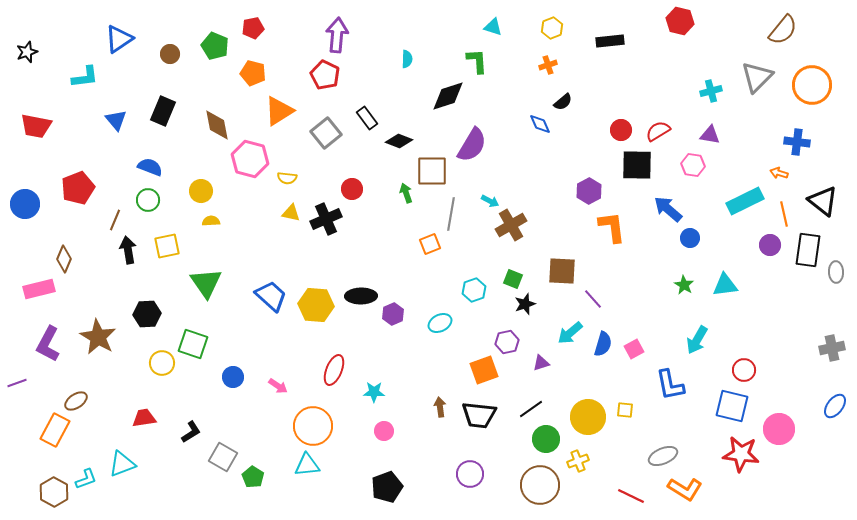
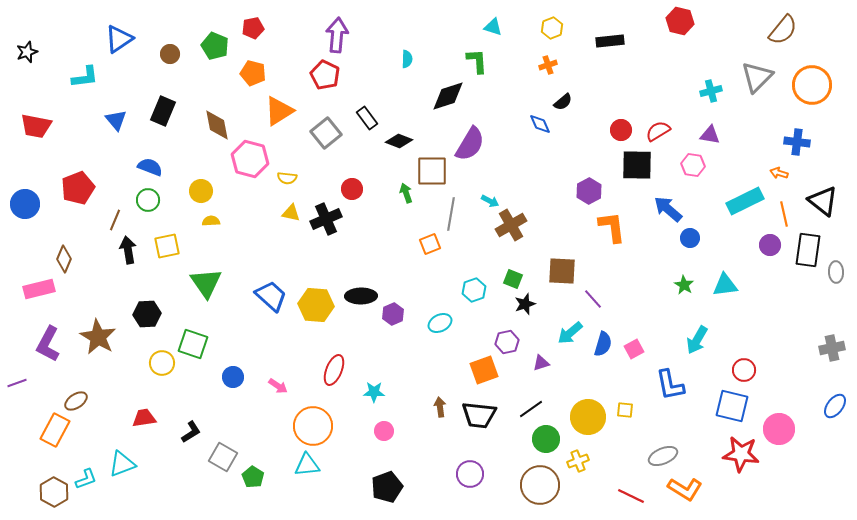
purple semicircle at (472, 145): moved 2 px left, 1 px up
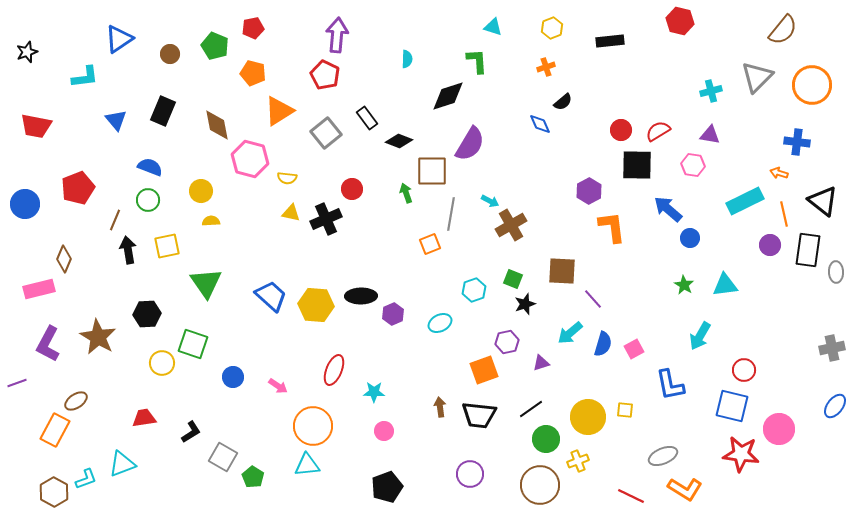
orange cross at (548, 65): moved 2 px left, 2 px down
cyan arrow at (697, 340): moved 3 px right, 4 px up
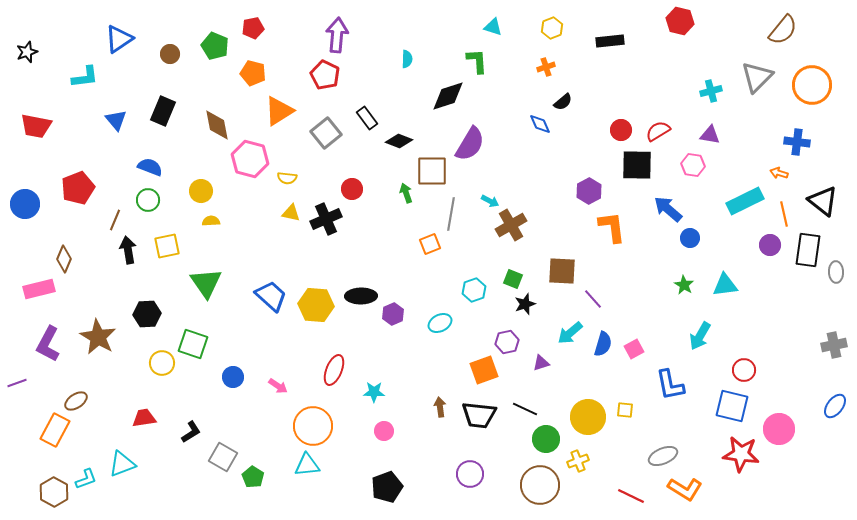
gray cross at (832, 348): moved 2 px right, 3 px up
black line at (531, 409): moved 6 px left; rotated 60 degrees clockwise
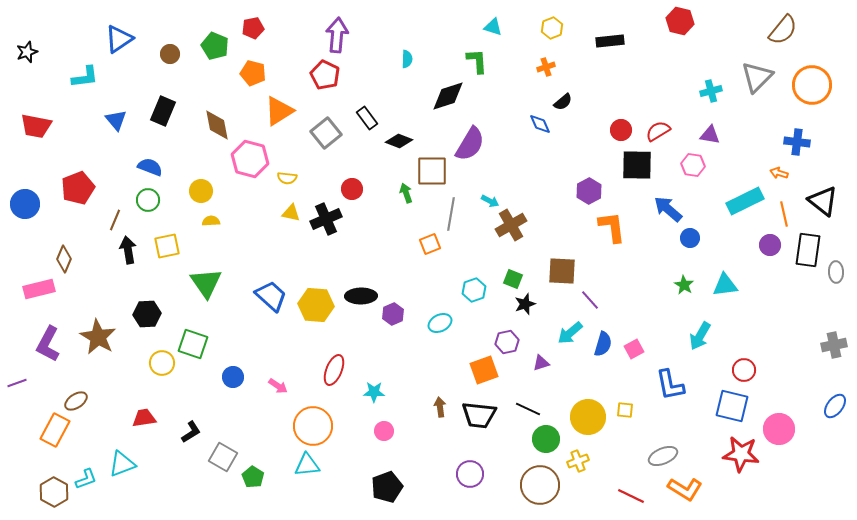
purple line at (593, 299): moved 3 px left, 1 px down
black line at (525, 409): moved 3 px right
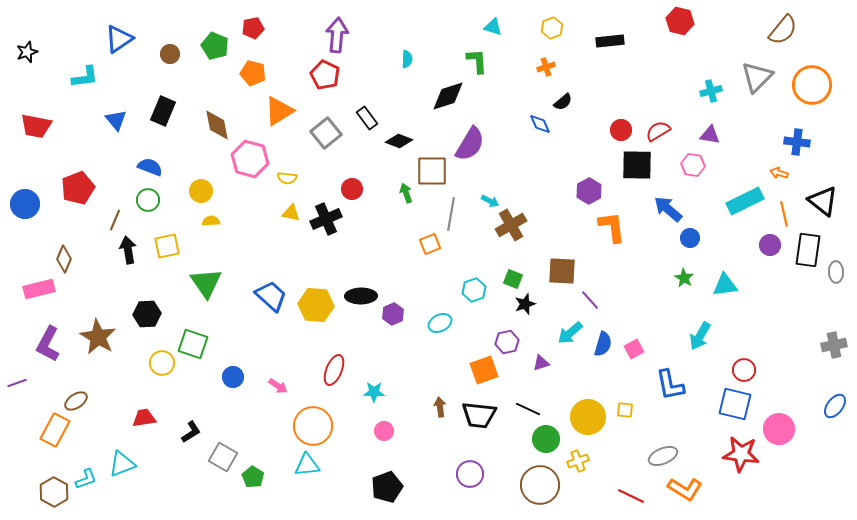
green star at (684, 285): moved 7 px up
blue square at (732, 406): moved 3 px right, 2 px up
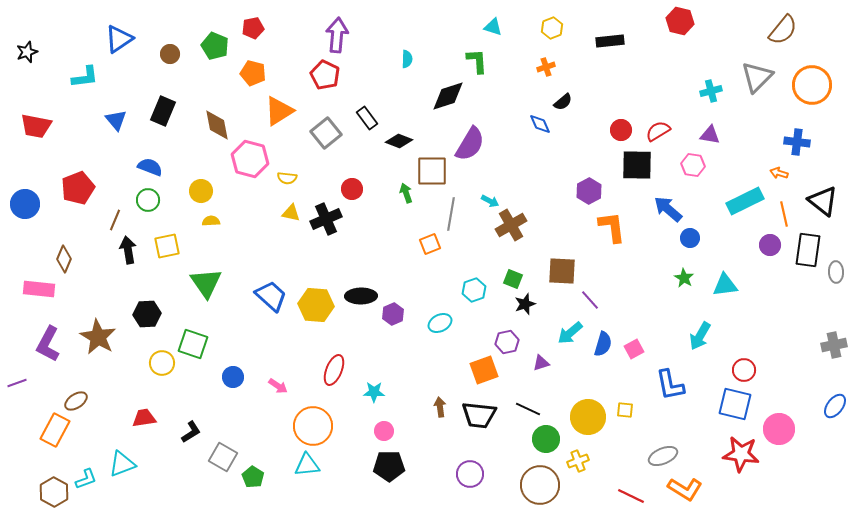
pink rectangle at (39, 289): rotated 20 degrees clockwise
black pentagon at (387, 487): moved 2 px right, 21 px up; rotated 20 degrees clockwise
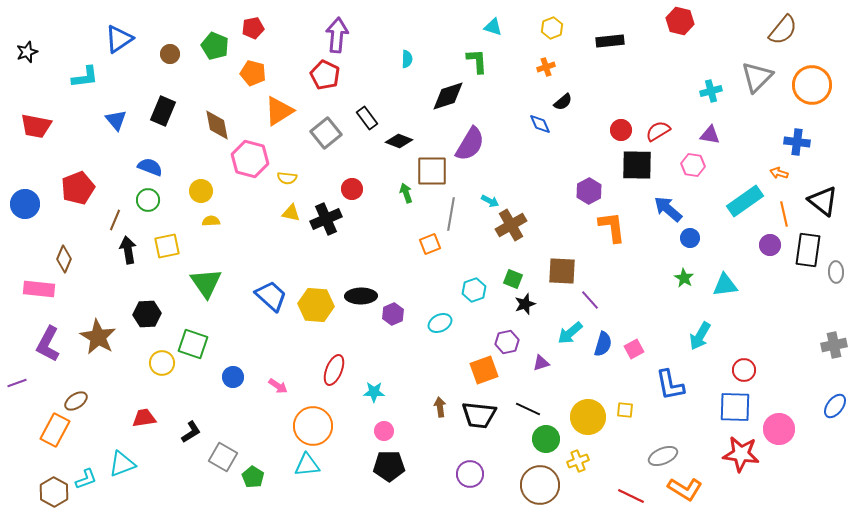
cyan rectangle at (745, 201): rotated 9 degrees counterclockwise
blue square at (735, 404): moved 3 px down; rotated 12 degrees counterclockwise
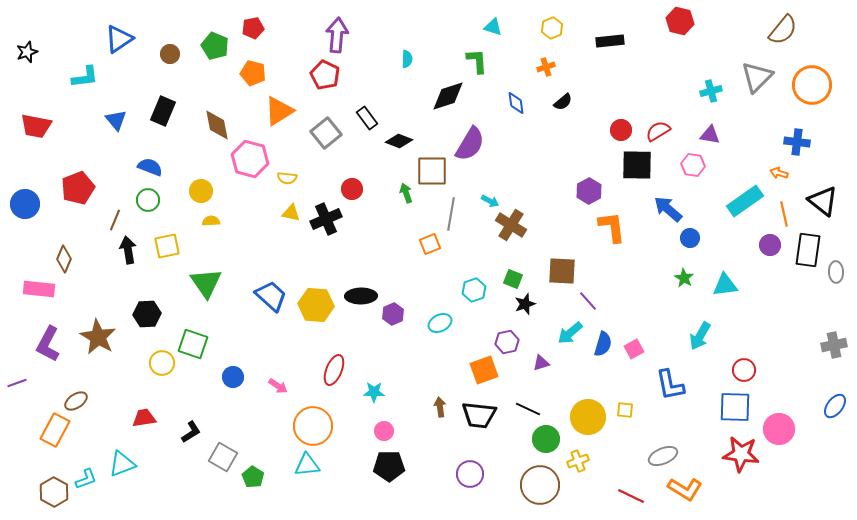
blue diamond at (540, 124): moved 24 px left, 21 px up; rotated 15 degrees clockwise
brown cross at (511, 225): rotated 28 degrees counterclockwise
purple line at (590, 300): moved 2 px left, 1 px down
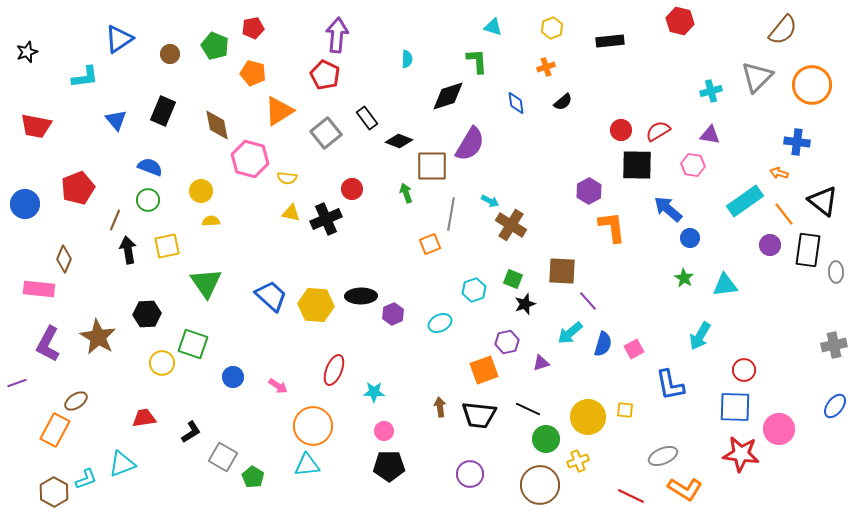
brown square at (432, 171): moved 5 px up
orange line at (784, 214): rotated 25 degrees counterclockwise
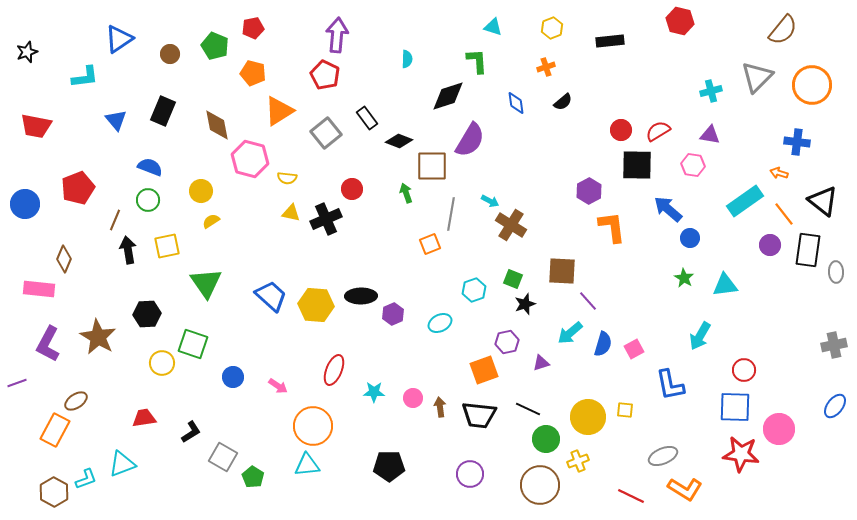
purple semicircle at (470, 144): moved 4 px up
yellow semicircle at (211, 221): rotated 30 degrees counterclockwise
pink circle at (384, 431): moved 29 px right, 33 px up
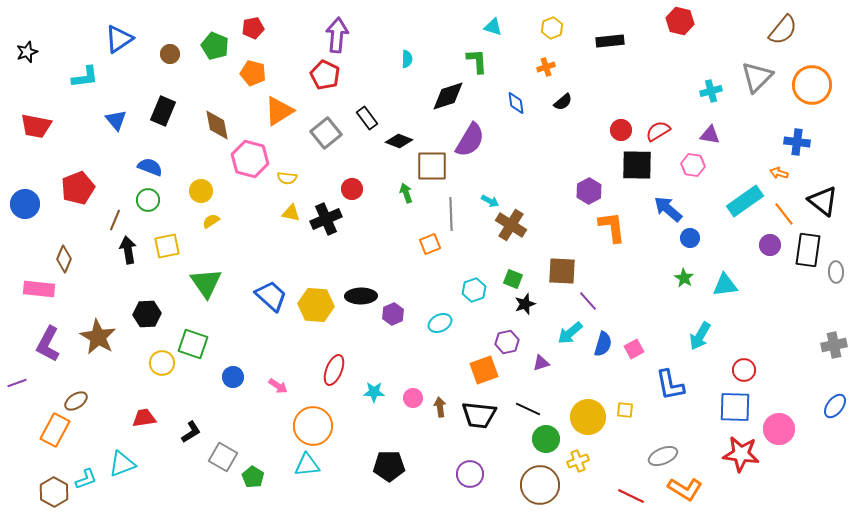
gray line at (451, 214): rotated 12 degrees counterclockwise
